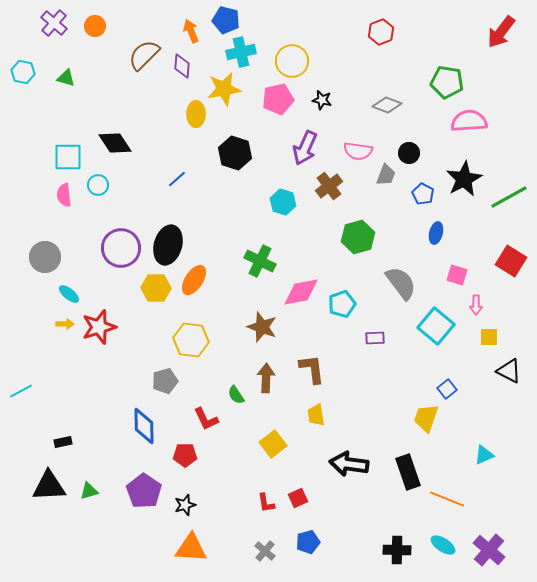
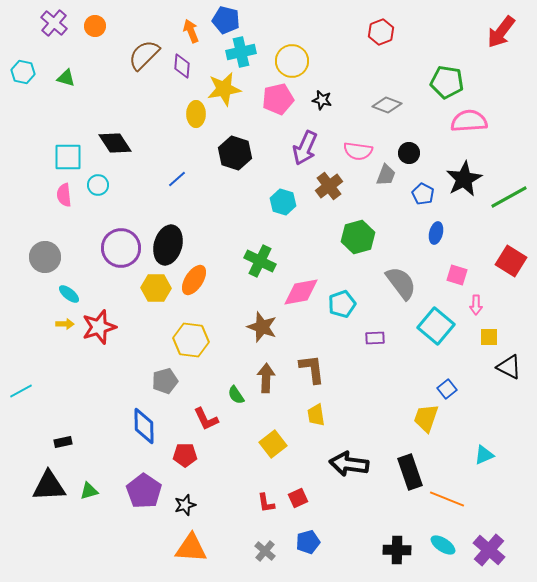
black triangle at (509, 371): moved 4 px up
black rectangle at (408, 472): moved 2 px right
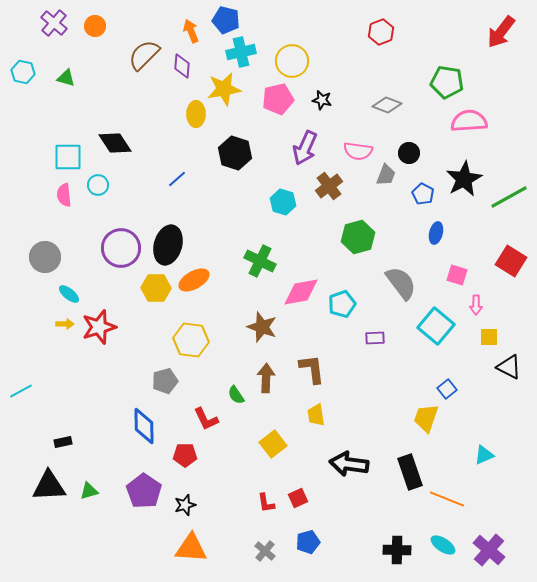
orange ellipse at (194, 280): rotated 28 degrees clockwise
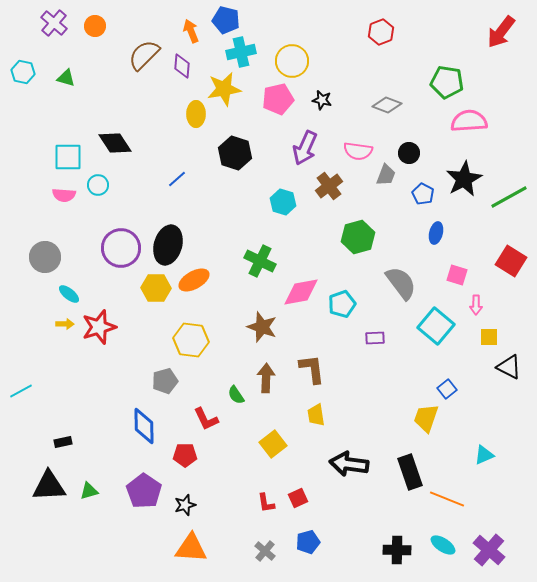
pink semicircle at (64, 195): rotated 80 degrees counterclockwise
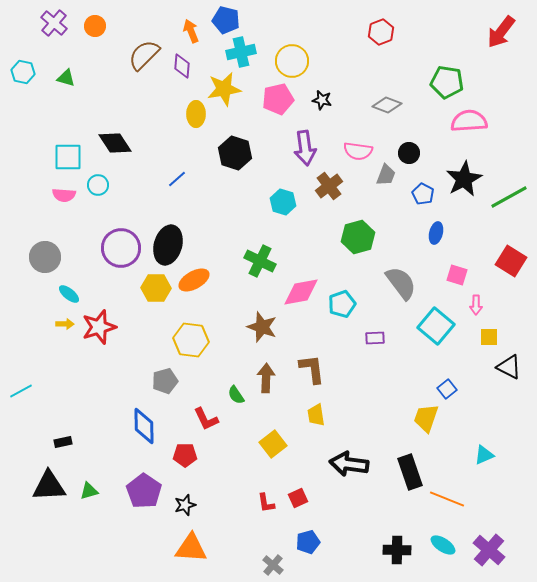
purple arrow at (305, 148): rotated 32 degrees counterclockwise
gray cross at (265, 551): moved 8 px right, 14 px down
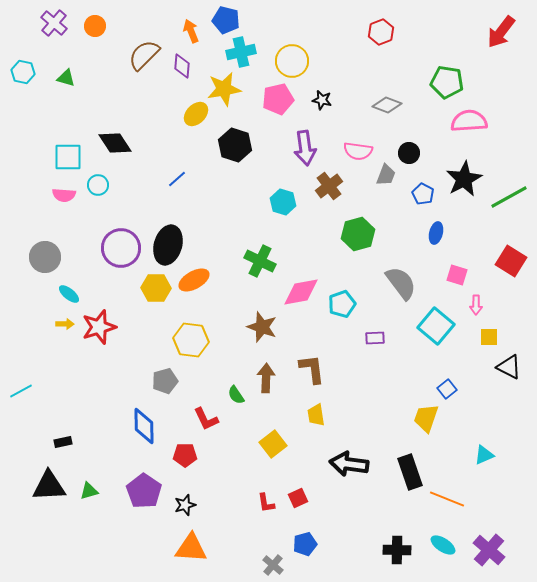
yellow ellipse at (196, 114): rotated 45 degrees clockwise
black hexagon at (235, 153): moved 8 px up
green hexagon at (358, 237): moved 3 px up
blue pentagon at (308, 542): moved 3 px left, 2 px down
